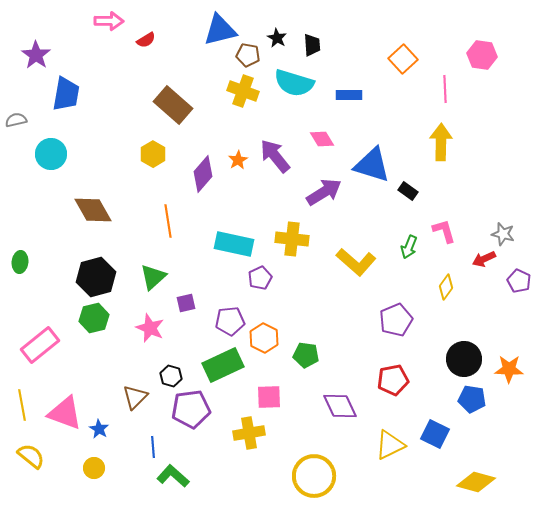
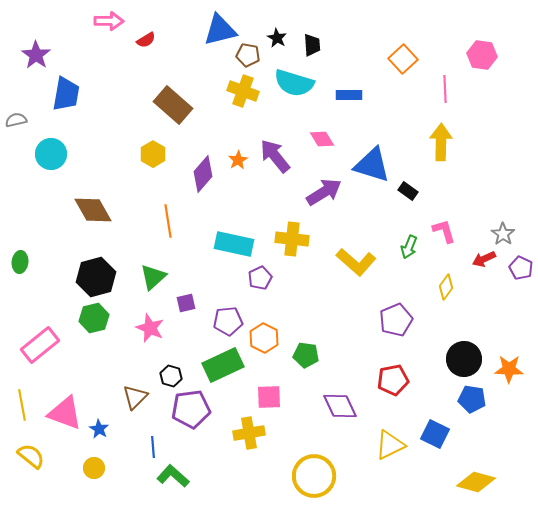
gray star at (503, 234): rotated 20 degrees clockwise
purple pentagon at (519, 281): moved 2 px right, 13 px up
purple pentagon at (230, 321): moved 2 px left
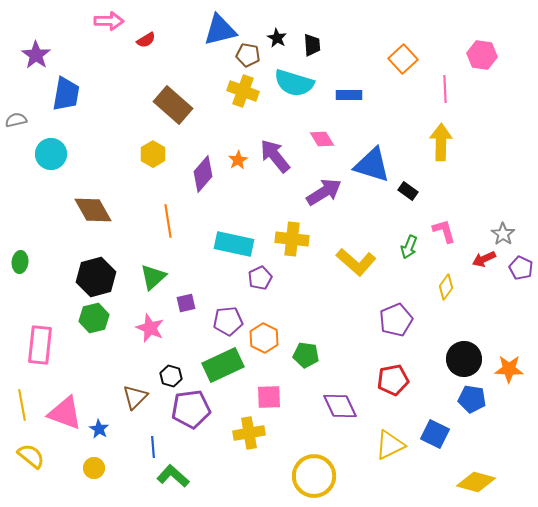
pink rectangle at (40, 345): rotated 45 degrees counterclockwise
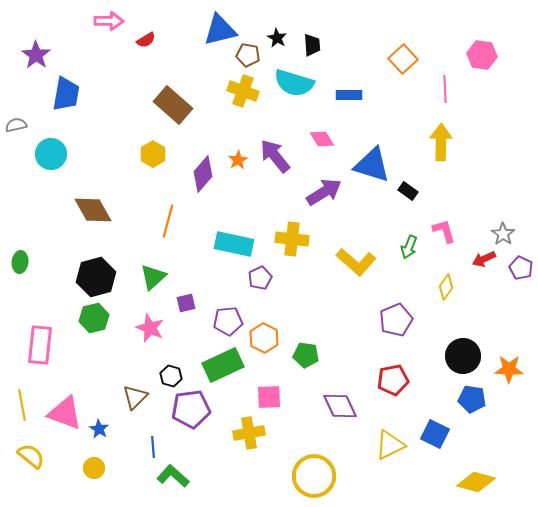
gray semicircle at (16, 120): moved 5 px down
orange line at (168, 221): rotated 24 degrees clockwise
black circle at (464, 359): moved 1 px left, 3 px up
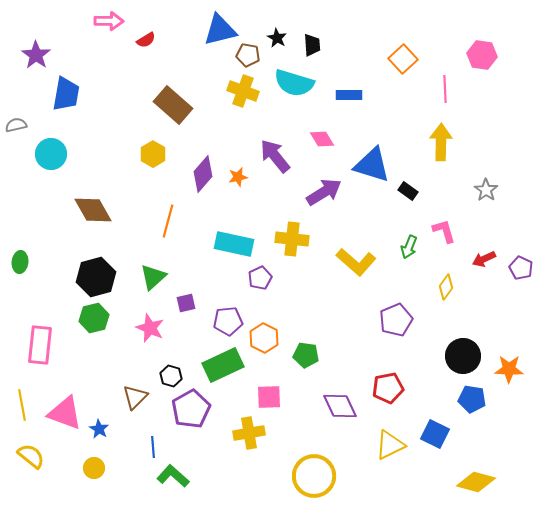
orange star at (238, 160): moved 17 px down; rotated 18 degrees clockwise
gray star at (503, 234): moved 17 px left, 44 px up
red pentagon at (393, 380): moved 5 px left, 8 px down
purple pentagon at (191, 409): rotated 21 degrees counterclockwise
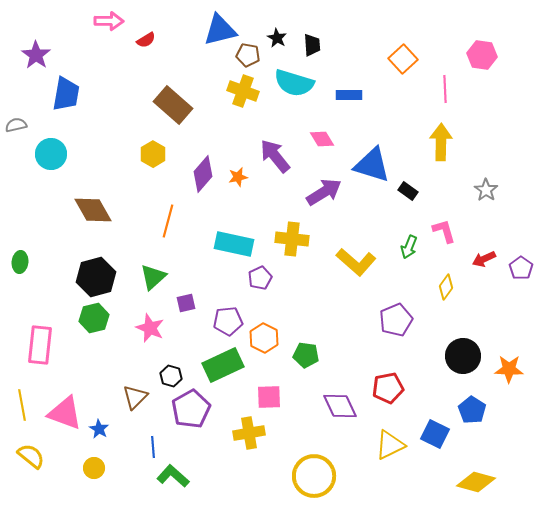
purple pentagon at (521, 268): rotated 10 degrees clockwise
blue pentagon at (472, 399): moved 11 px down; rotated 24 degrees clockwise
